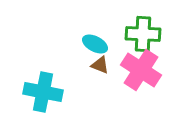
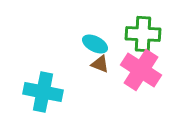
brown triangle: moved 1 px up
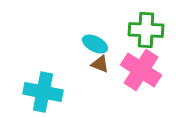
green cross: moved 3 px right, 4 px up
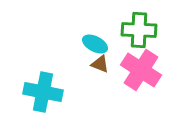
green cross: moved 7 px left
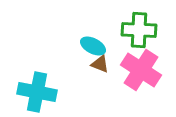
cyan ellipse: moved 2 px left, 2 px down
cyan cross: moved 6 px left
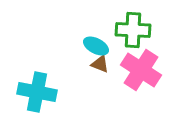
green cross: moved 6 px left
cyan ellipse: moved 3 px right
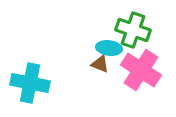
green cross: rotated 16 degrees clockwise
cyan ellipse: moved 13 px right, 2 px down; rotated 20 degrees counterclockwise
cyan cross: moved 7 px left, 9 px up
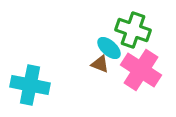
cyan ellipse: rotated 35 degrees clockwise
cyan cross: moved 2 px down
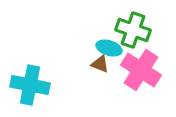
cyan ellipse: rotated 25 degrees counterclockwise
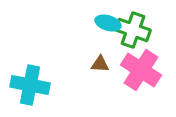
cyan ellipse: moved 1 px left, 25 px up
brown triangle: rotated 18 degrees counterclockwise
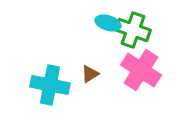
brown triangle: moved 10 px left, 10 px down; rotated 36 degrees counterclockwise
cyan cross: moved 20 px right
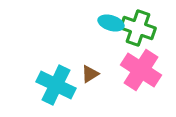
cyan ellipse: moved 3 px right
green cross: moved 5 px right, 2 px up
cyan cross: moved 6 px right; rotated 15 degrees clockwise
